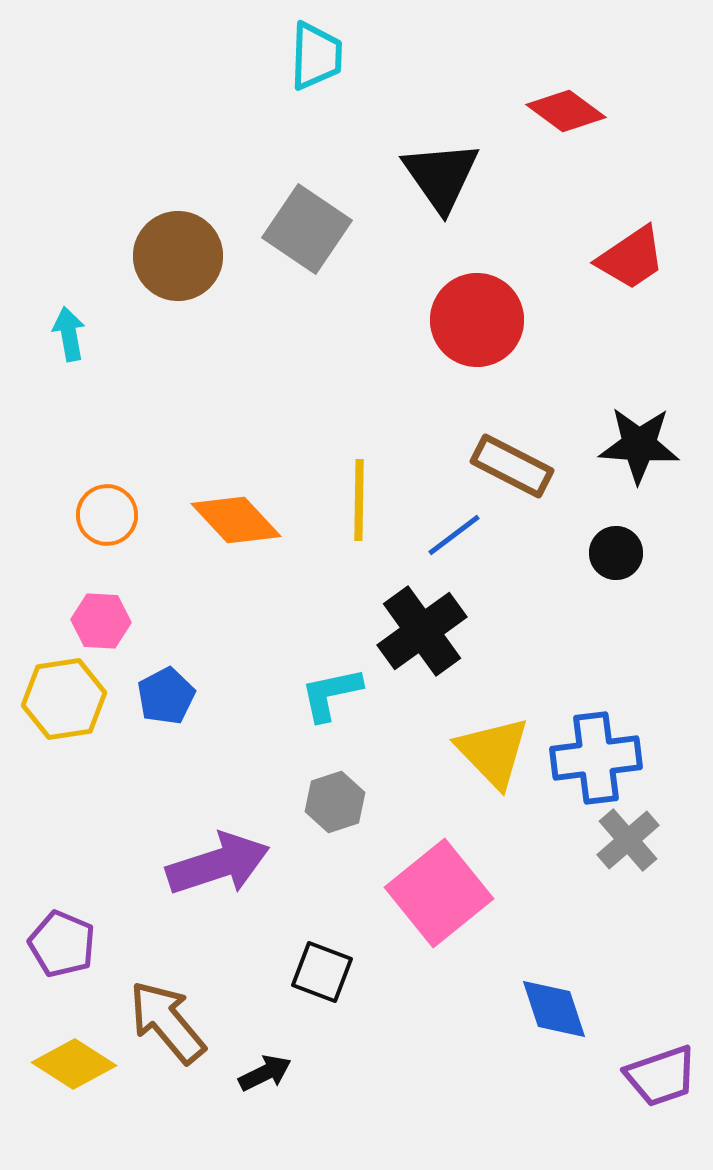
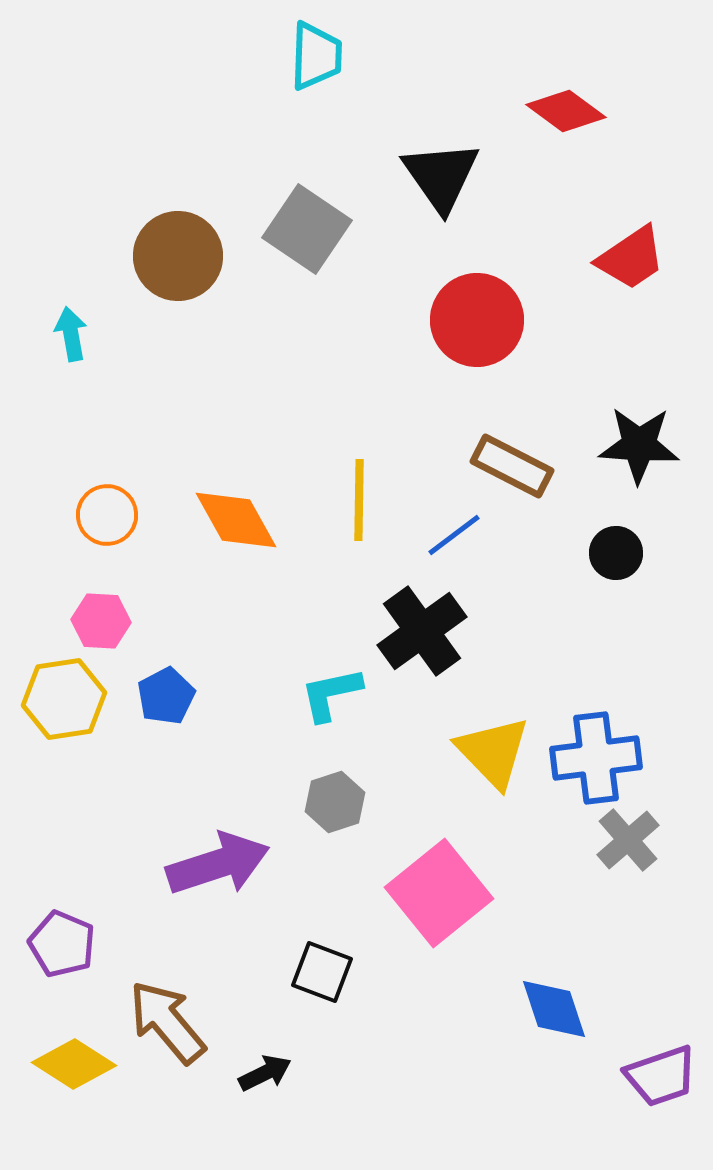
cyan arrow: moved 2 px right
orange diamond: rotated 14 degrees clockwise
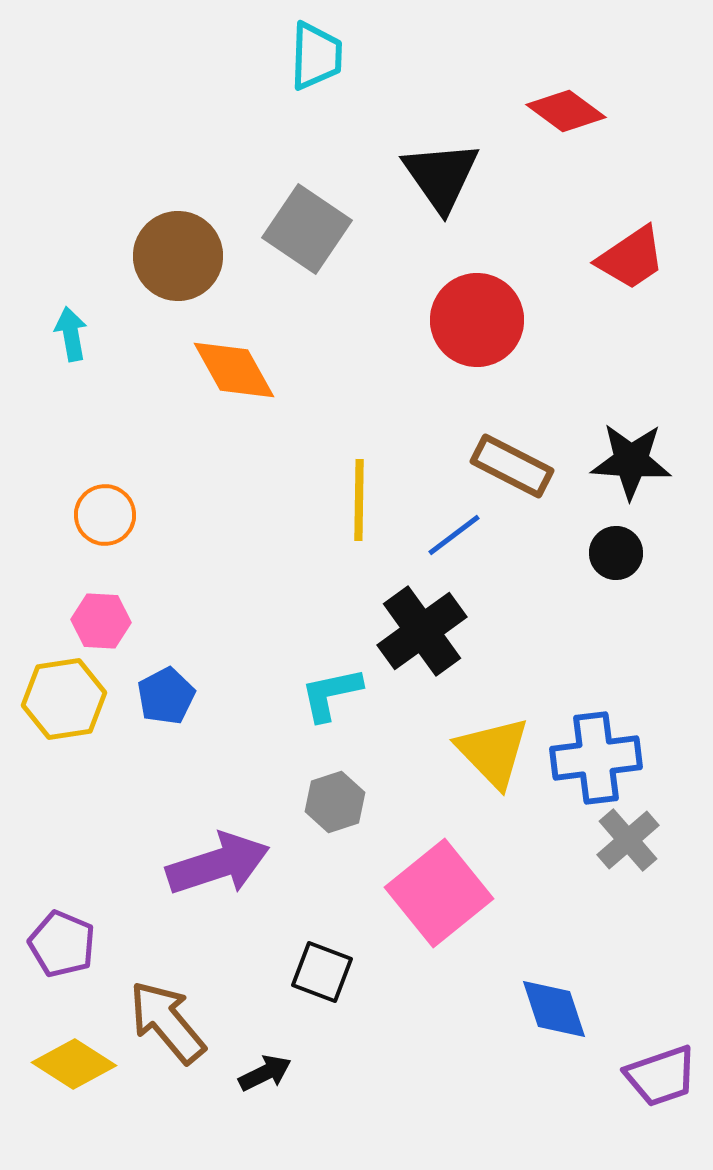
black star: moved 8 px left, 16 px down
orange circle: moved 2 px left
orange diamond: moved 2 px left, 150 px up
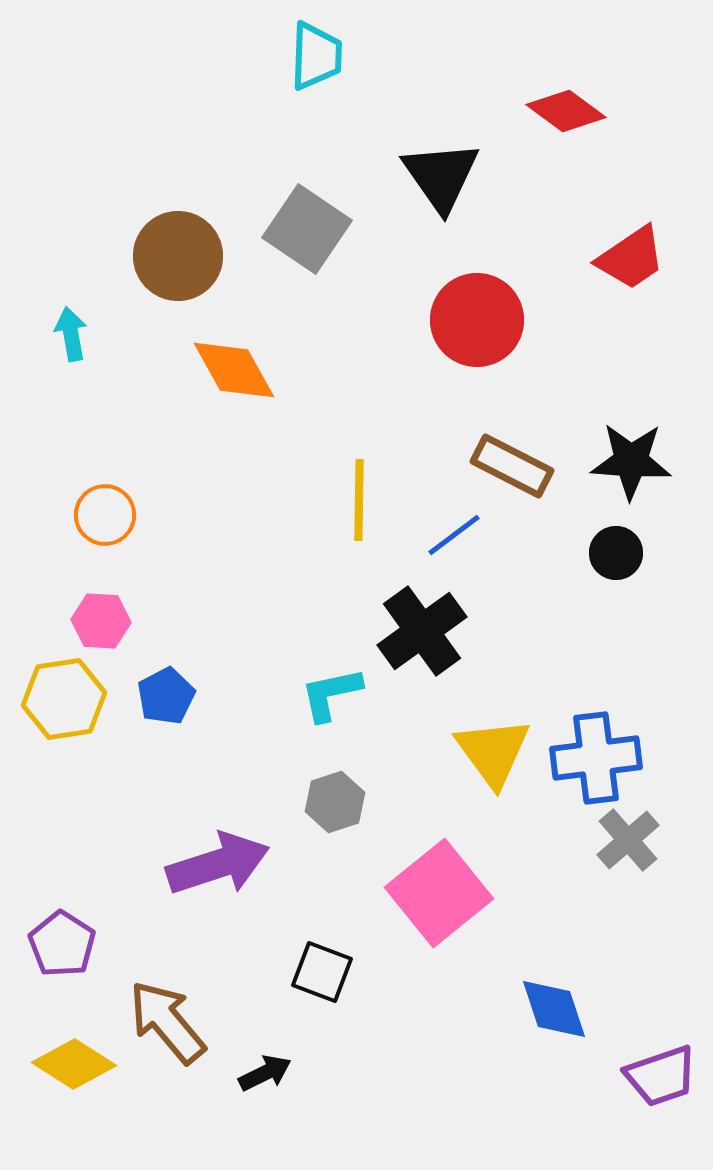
yellow triangle: rotated 8 degrees clockwise
purple pentagon: rotated 10 degrees clockwise
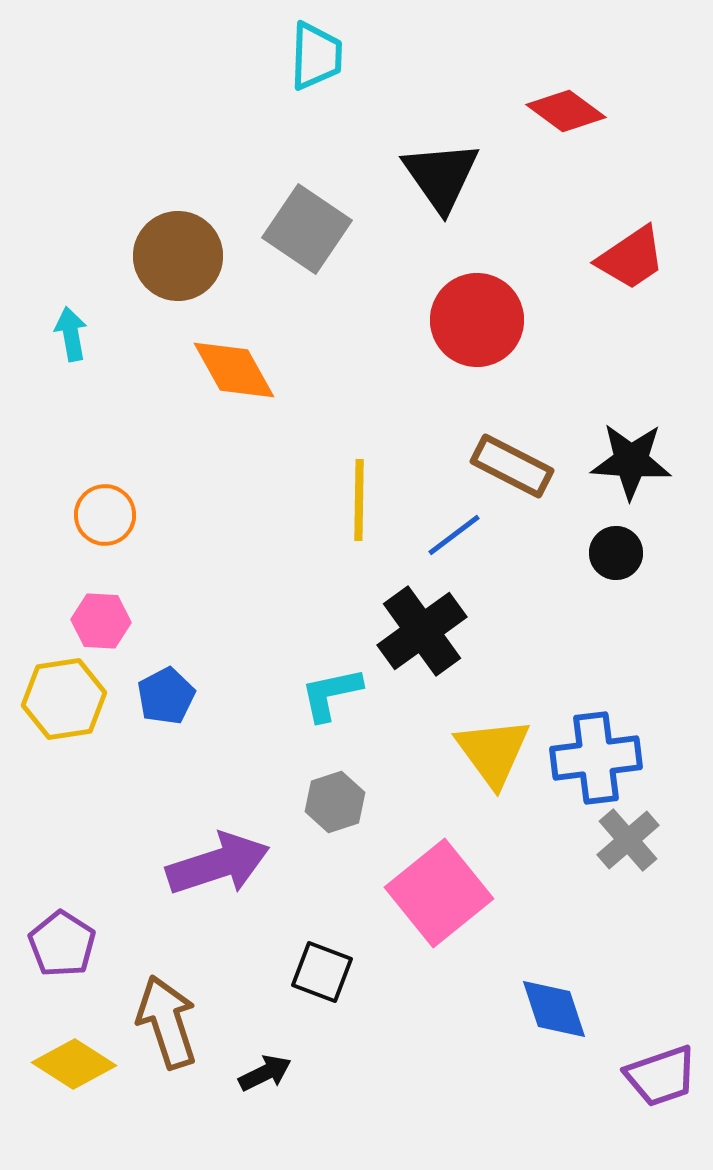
brown arrow: rotated 22 degrees clockwise
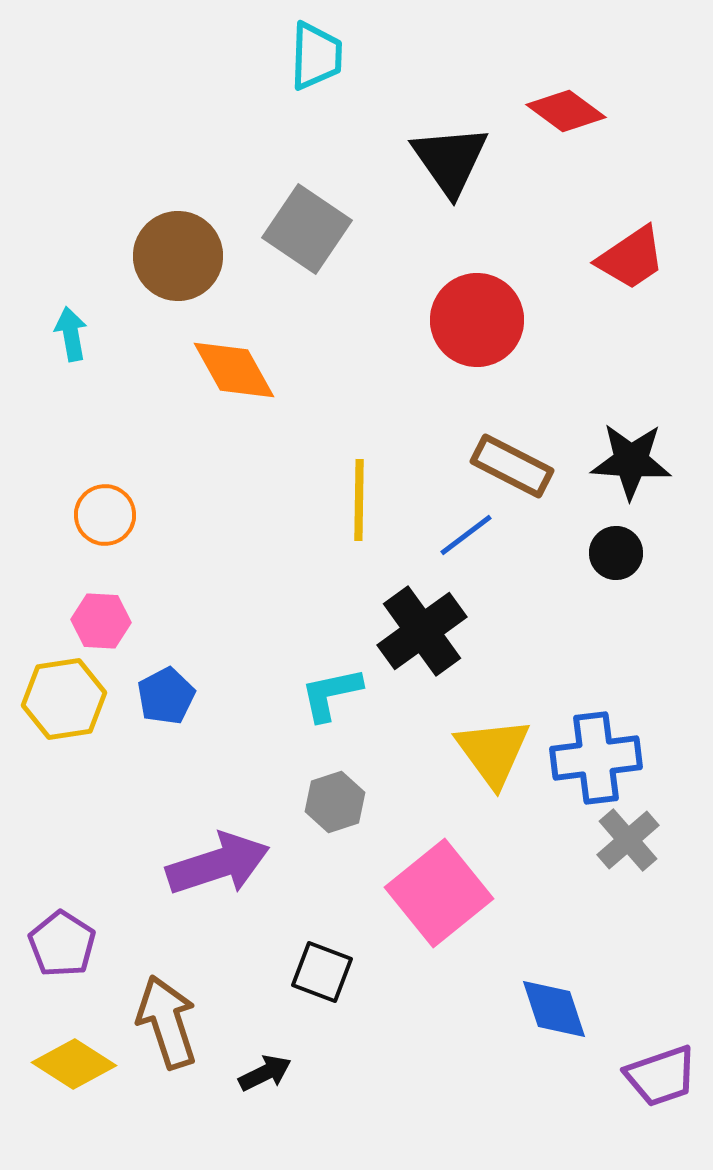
black triangle: moved 9 px right, 16 px up
blue line: moved 12 px right
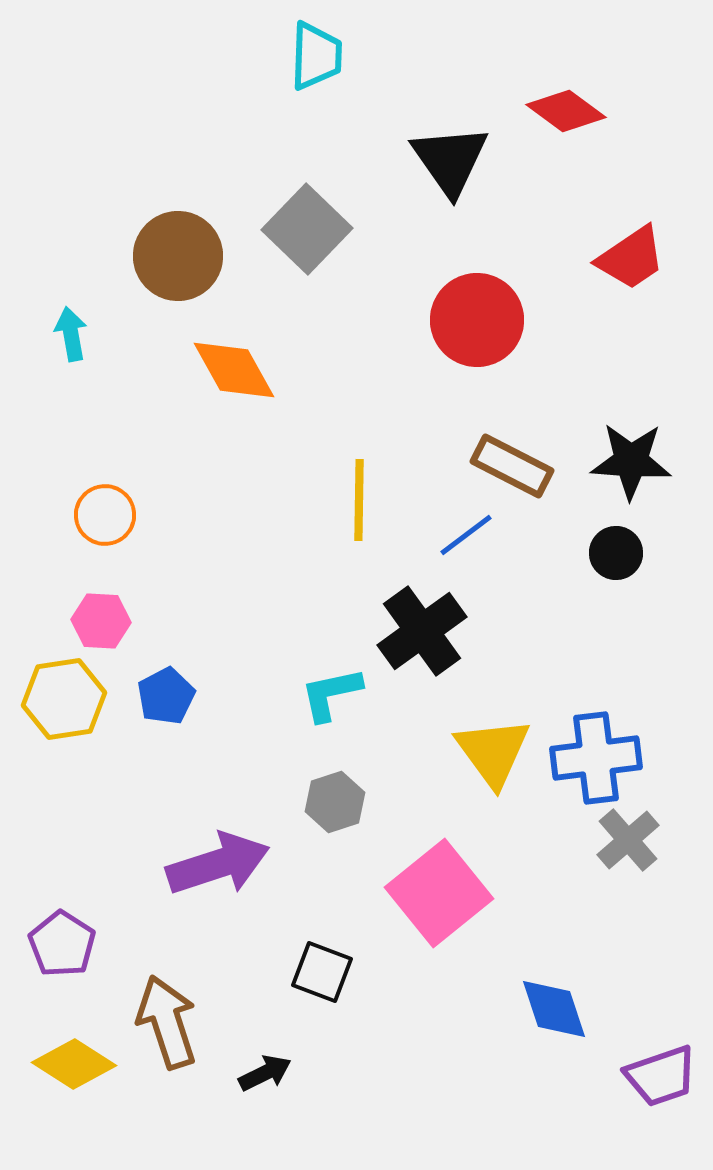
gray square: rotated 10 degrees clockwise
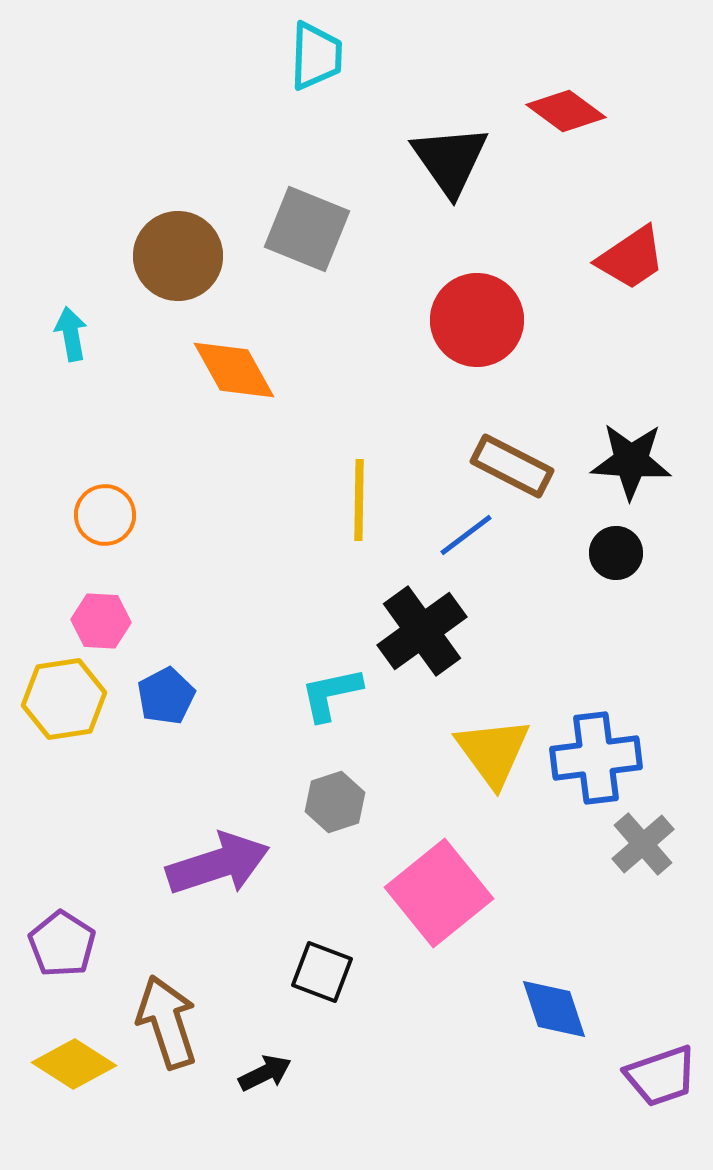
gray square: rotated 22 degrees counterclockwise
gray cross: moved 15 px right, 4 px down
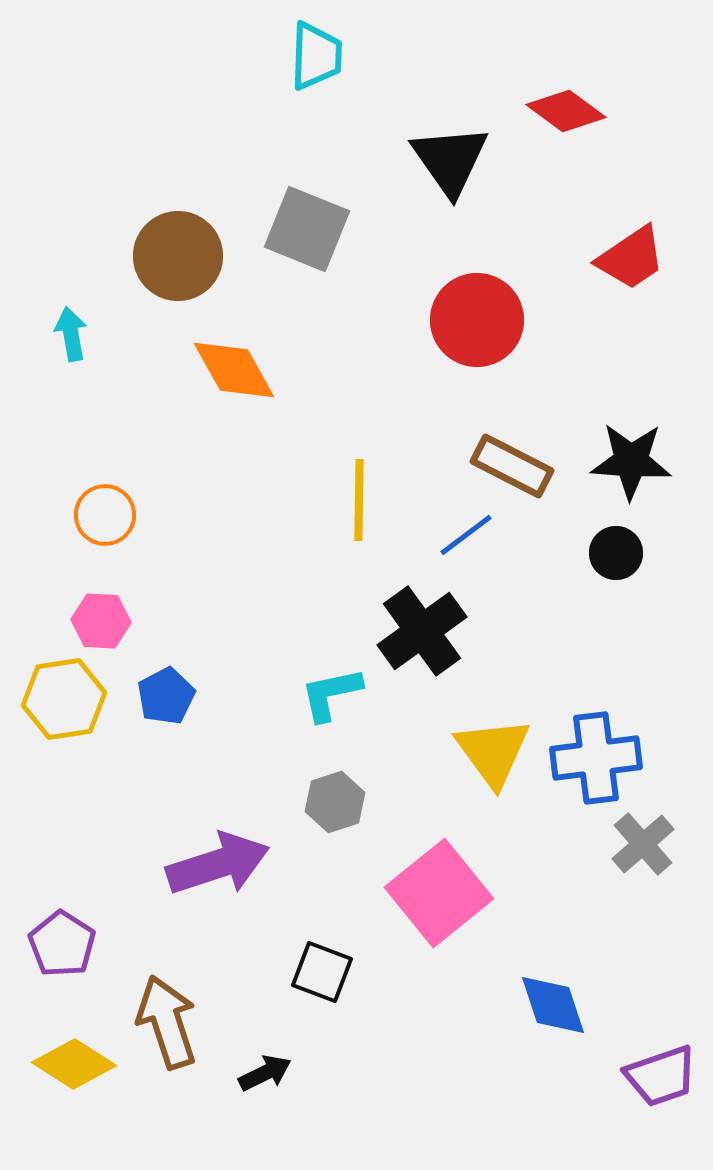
blue diamond: moved 1 px left, 4 px up
